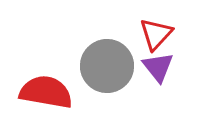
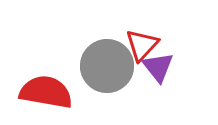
red triangle: moved 14 px left, 11 px down
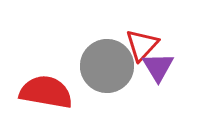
purple triangle: rotated 8 degrees clockwise
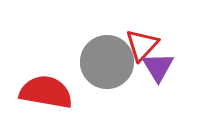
gray circle: moved 4 px up
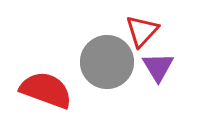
red triangle: moved 14 px up
red semicircle: moved 2 px up; rotated 10 degrees clockwise
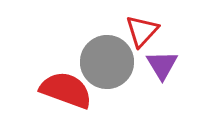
purple triangle: moved 4 px right, 2 px up
red semicircle: moved 20 px right
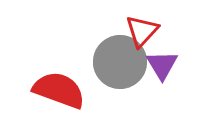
gray circle: moved 13 px right
red semicircle: moved 7 px left
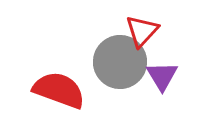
purple triangle: moved 11 px down
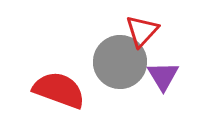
purple triangle: moved 1 px right
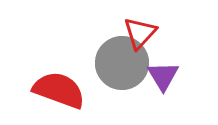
red triangle: moved 2 px left, 2 px down
gray circle: moved 2 px right, 1 px down
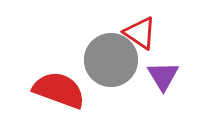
red triangle: rotated 39 degrees counterclockwise
gray circle: moved 11 px left, 3 px up
